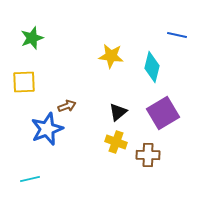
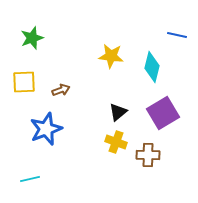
brown arrow: moved 6 px left, 16 px up
blue star: moved 1 px left
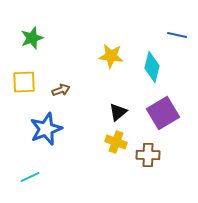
cyan line: moved 2 px up; rotated 12 degrees counterclockwise
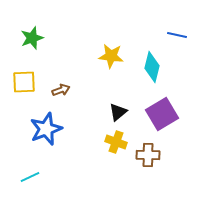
purple square: moved 1 px left, 1 px down
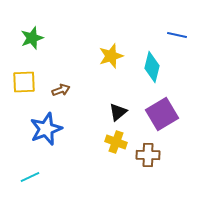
yellow star: rotated 25 degrees counterclockwise
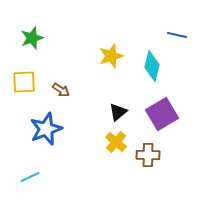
cyan diamond: moved 1 px up
brown arrow: rotated 54 degrees clockwise
yellow cross: rotated 20 degrees clockwise
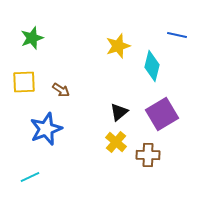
yellow star: moved 7 px right, 10 px up
black triangle: moved 1 px right
